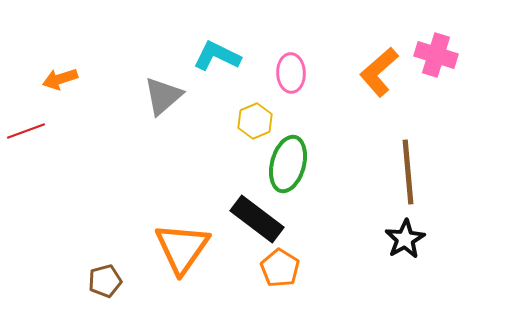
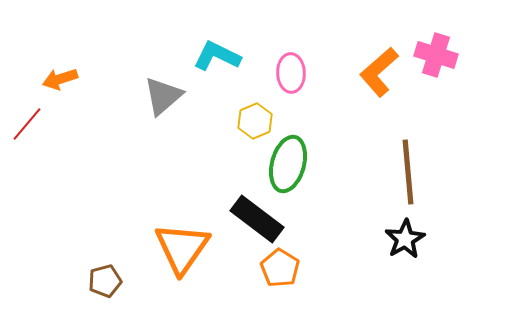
red line: moved 1 px right, 7 px up; rotated 30 degrees counterclockwise
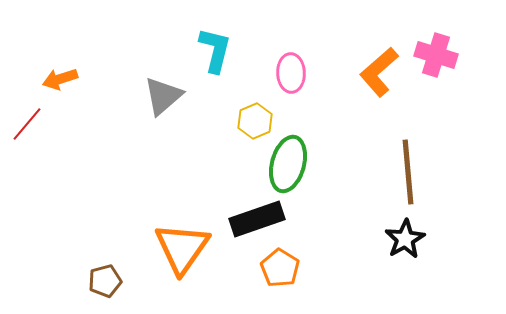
cyan L-shape: moved 2 px left, 6 px up; rotated 78 degrees clockwise
black rectangle: rotated 56 degrees counterclockwise
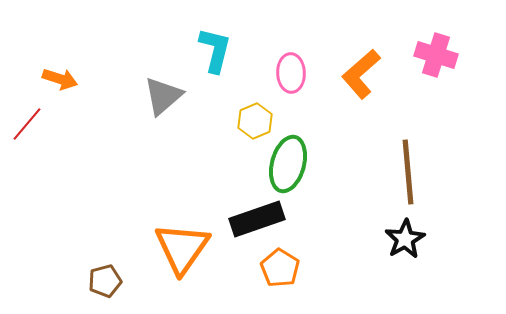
orange L-shape: moved 18 px left, 2 px down
orange arrow: rotated 144 degrees counterclockwise
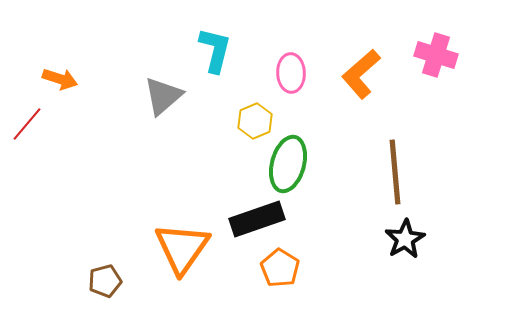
brown line: moved 13 px left
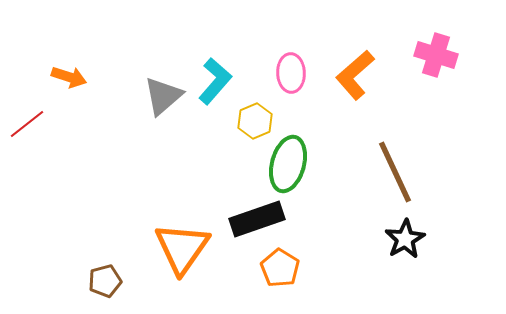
cyan L-shape: moved 31 px down; rotated 27 degrees clockwise
orange L-shape: moved 6 px left, 1 px down
orange arrow: moved 9 px right, 2 px up
red line: rotated 12 degrees clockwise
brown line: rotated 20 degrees counterclockwise
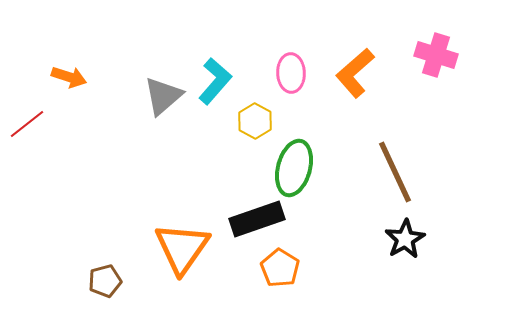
orange L-shape: moved 2 px up
yellow hexagon: rotated 8 degrees counterclockwise
green ellipse: moved 6 px right, 4 px down
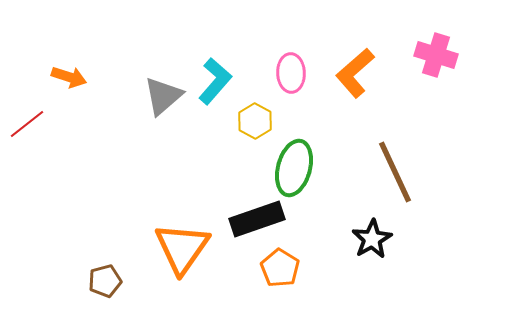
black star: moved 33 px left
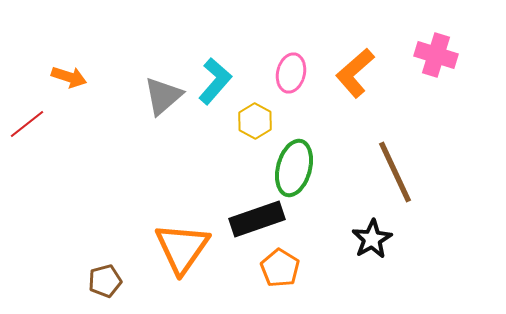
pink ellipse: rotated 15 degrees clockwise
